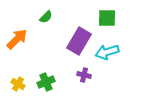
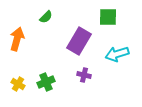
green square: moved 1 px right, 1 px up
orange arrow: rotated 30 degrees counterclockwise
cyan arrow: moved 10 px right, 2 px down
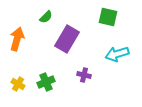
green square: rotated 12 degrees clockwise
purple rectangle: moved 12 px left, 2 px up
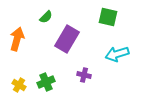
yellow cross: moved 1 px right, 1 px down
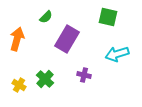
green cross: moved 1 px left, 3 px up; rotated 24 degrees counterclockwise
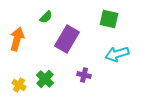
green square: moved 1 px right, 2 px down
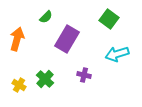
green square: rotated 24 degrees clockwise
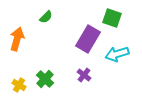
green square: moved 3 px right, 1 px up; rotated 18 degrees counterclockwise
purple rectangle: moved 21 px right
purple cross: rotated 24 degrees clockwise
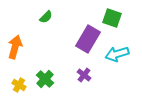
orange arrow: moved 2 px left, 8 px down
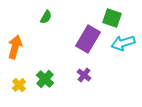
green semicircle: rotated 16 degrees counterclockwise
cyan arrow: moved 6 px right, 11 px up
yellow cross: rotated 16 degrees clockwise
